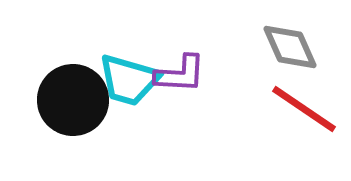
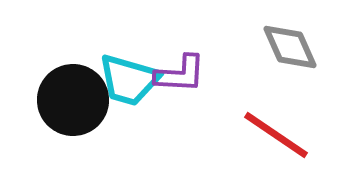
red line: moved 28 px left, 26 px down
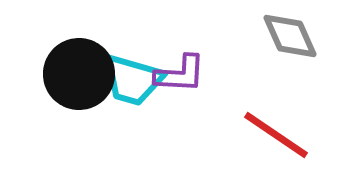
gray diamond: moved 11 px up
cyan trapezoid: moved 4 px right
black circle: moved 6 px right, 26 px up
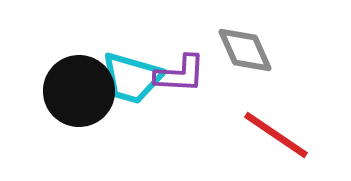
gray diamond: moved 45 px left, 14 px down
black circle: moved 17 px down
cyan trapezoid: moved 1 px left, 2 px up
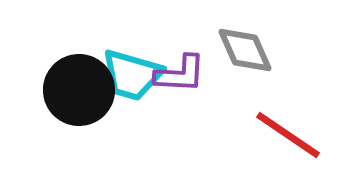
cyan trapezoid: moved 3 px up
black circle: moved 1 px up
red line: moved 12 px right
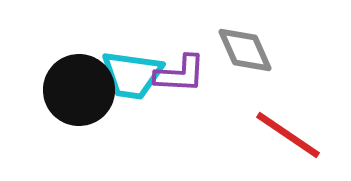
cyan trapezoid: rotated 8 degrees counterclockwise
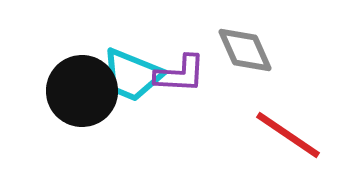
cyan trapezoid: rotated 14 degrees clockwise
black circle: moved 3 px right, 1 px down
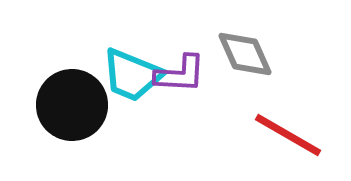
gray diamond: moved 4 px down
black circle: moved 10 px left, 14 px down
red line: rotated 4 degrees counterclockwise
